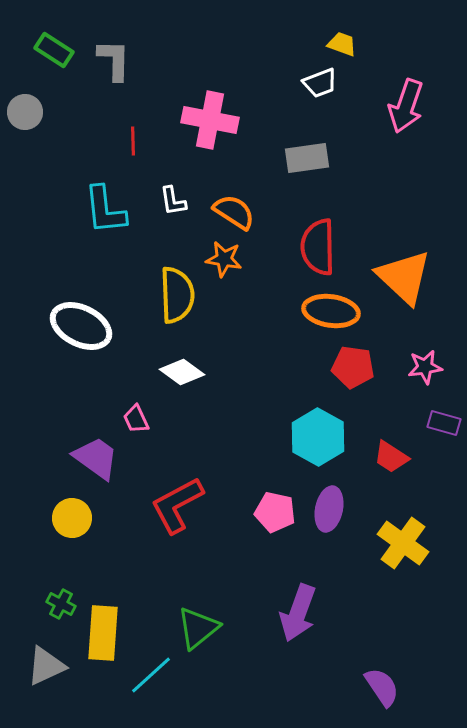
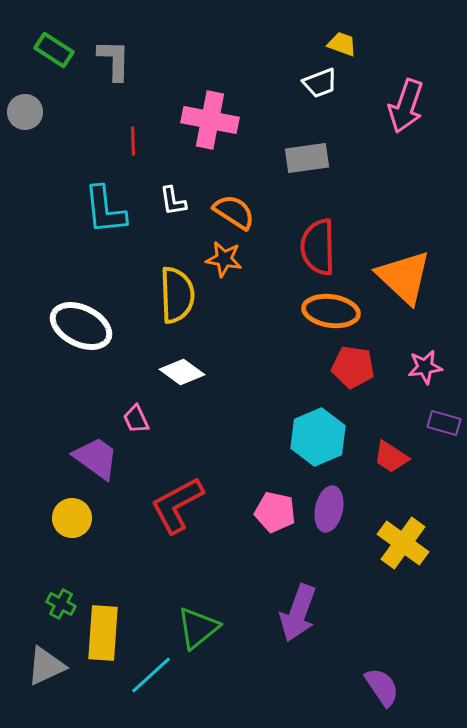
cyan hexagon: rotated 8 degrees clockwise
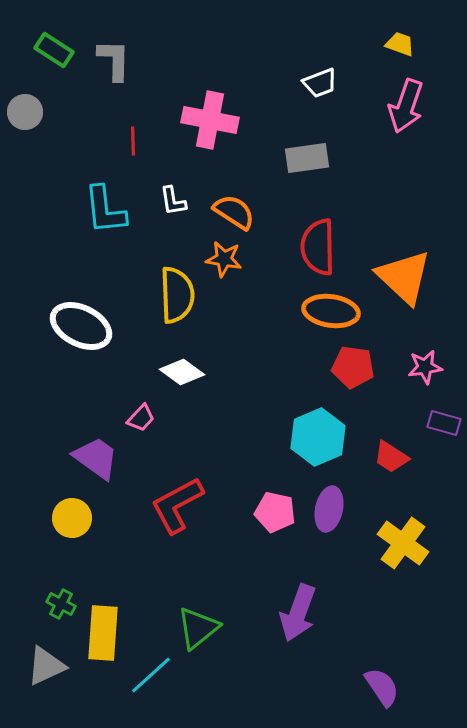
yellow trapezoid: moved 58 px right
pink trapezoid: moved 5 px right, 1 px up; rotated 112 degrees counterclockwise
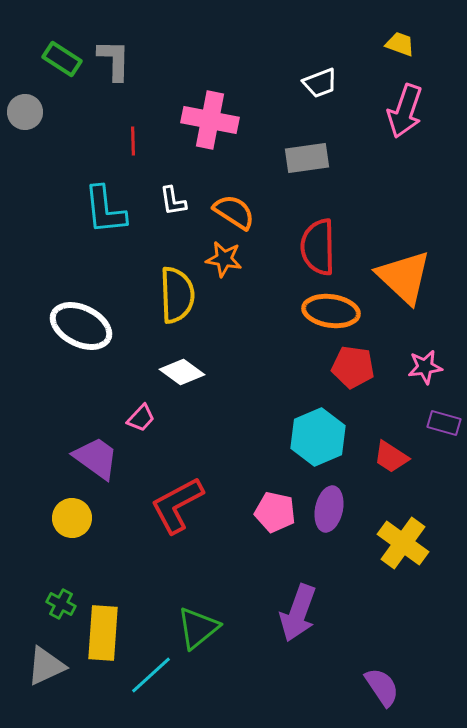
green rectangle: moved 8 px right, 9 px down
pink arrow: moved 1 px left, 5 px down
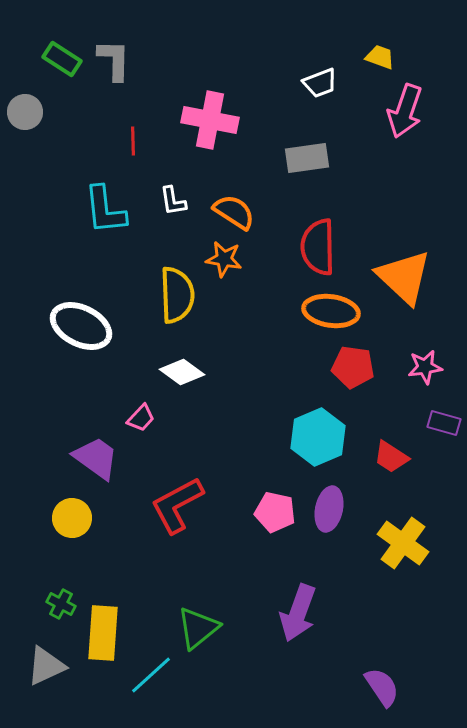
yellow trapezoid: moved 20 px left, 13 px down
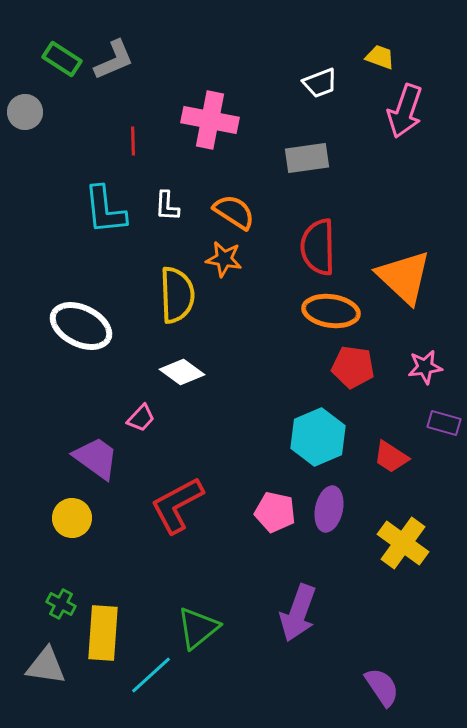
gray L-shape: rotated 66 degrees clockwise
white L-shape: moved 6 px left, 5 px down; rotated 12 degrees clockwise
gray triangle: rotated 33 degrees clockwise
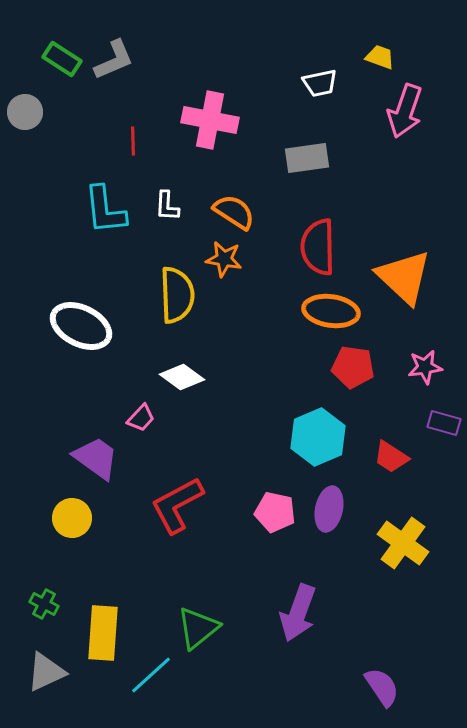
white trapezoid: rotated 9 degrees clockwise
white diamond: moved 5 px down
green cross: moved 17 px left
gray triangle: moved 6 px down; rotated 33 degrees counterclockwise
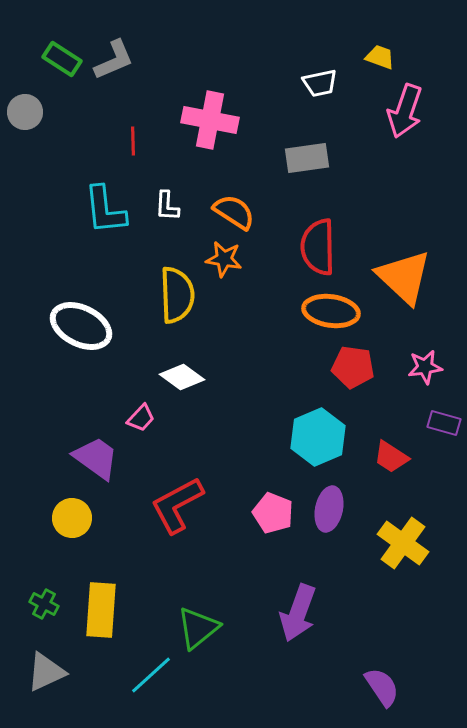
pink pentagon: moved 2 px left, 1 px down; rotated 9 degrees clockwise
yellow rectangle: moved 2 px left, 23 px up
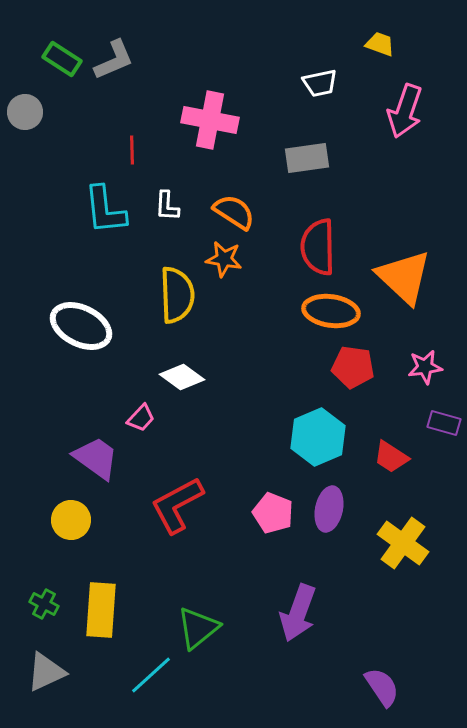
yellow trapezoid: moved 13 px up
red line: moved 1 px left, 9 px down
yellow circle: moved 1 px left, 2 px down
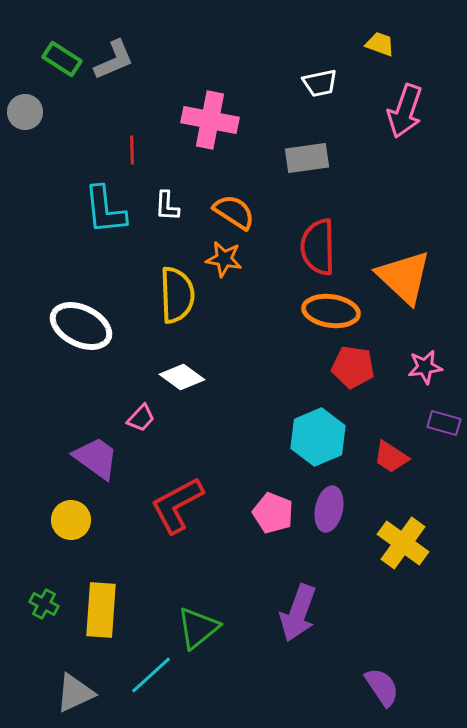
gray triangle: moved 29 px right, 21 px down
